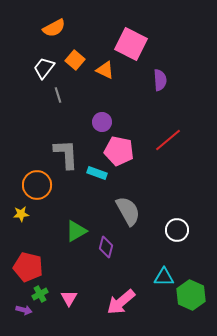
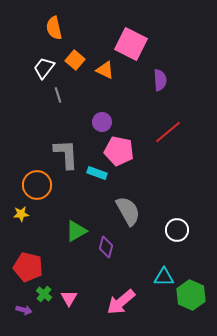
orange semicircle: rotated 105 degrees clockwise
red line: moved 8 px up
green cross: moved 4 px right; rotated 21 degrees counterclockwise
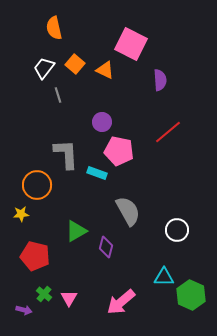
orange square: moved 4 px down
red pentagon: moved 7 px right, 11 px up
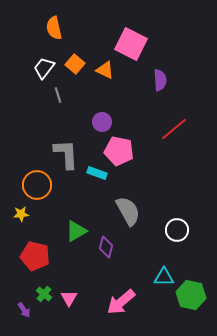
red line: moved 6 px right, 3 px up
green hexagon: rotated 12 degrees counterclockwise
purple arrow: rotated 42 degrees clockwise
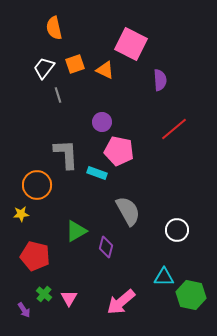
orange square: rotated 30 degrees clockwise
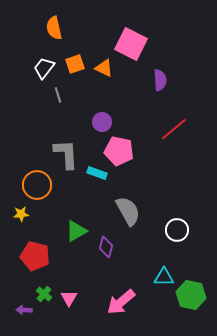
orange triangle: moved 1 px left, 2 px up
purple arrow: rotated 126 degrees clockwise
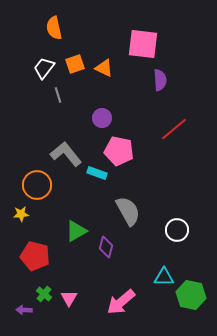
pink square: moved 12 px right; rotated 20 degrees counterclockwise
purple circle: moved 4 px up
gray L-shape: rotated 36 degrees counterclockwise
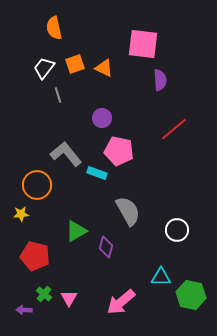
cyan triangle: moved 3 px left
